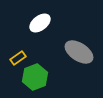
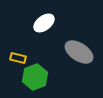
white ellipse: moved 4 px right
yellow rectangle: rotated 49 degrees clockwise
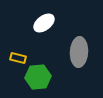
gray ellipse: rotated 60 degrees clockwise
green hexagon: moved 3 px right; rotated 15 degrees clockwise
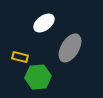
gray ellipse: moved 9 px left, 4 px up; rotated 28 degrees clockwise
yellow rectangle: moved 2 px right, 1 px up
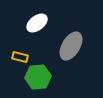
white ellipse: moved 7 px left
gray ellipse: moved 1 px right, 2 px up
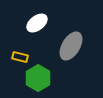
green hexagon: moved 1 px down; rotated 25 degrees counterclockwise
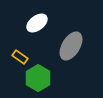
yellow rectangle: rotated 21 degrees clockwise
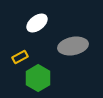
gray ellipse: moved 2 px right; rotated 48 degrees clockwise
yellow rectangle: rotated 63 degrees counterclockwise
